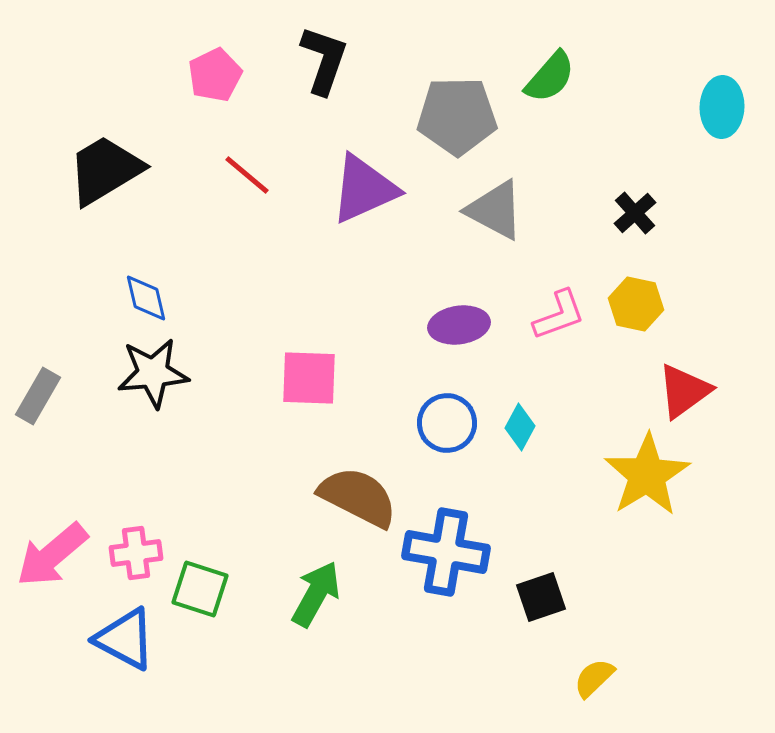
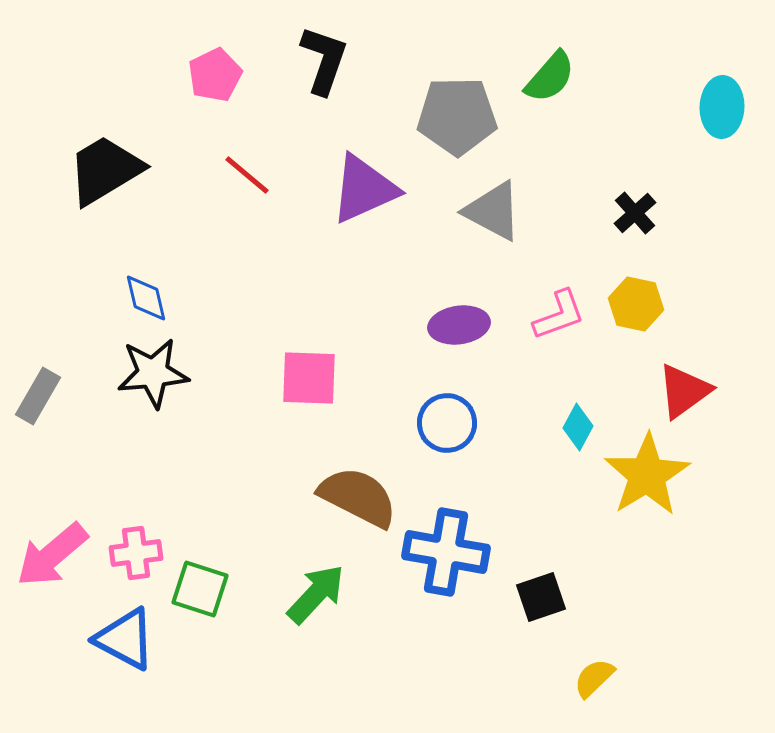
gray triangle: moved 2 px left, 1 px down
cyan diamond: moved 58 px right
green arrow: rotated 14 degrees clockwise
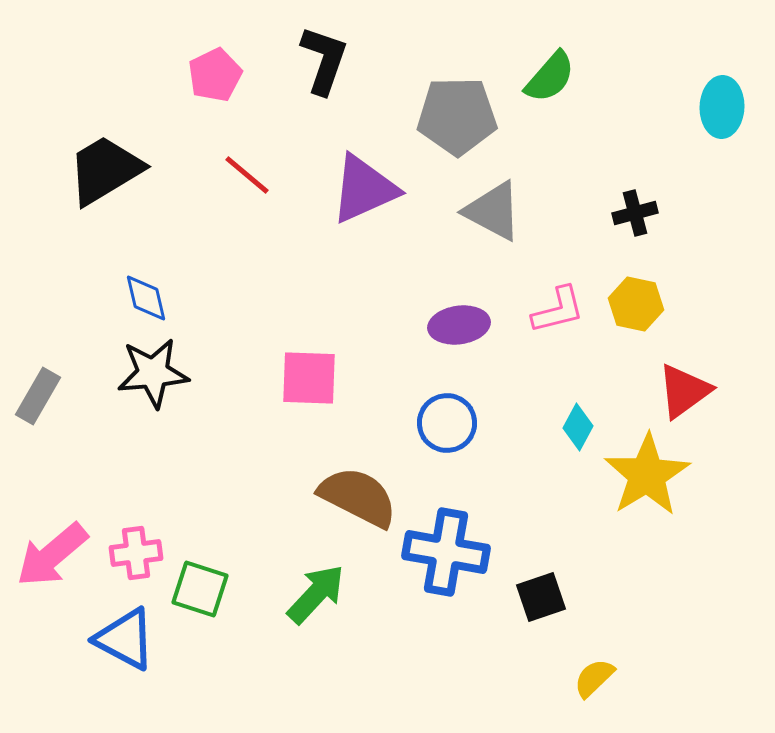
black cross: rotated 27 degrees clockwise
pink L-shape: moved 1 px left, 5 px up; rotated 6 degrees clockwise
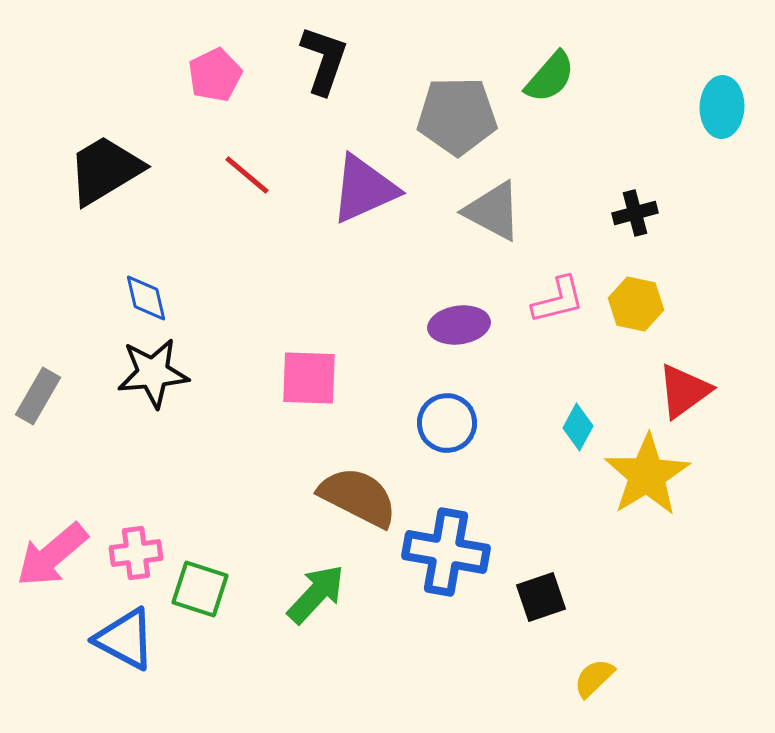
pink L-shape: moved 10 px up
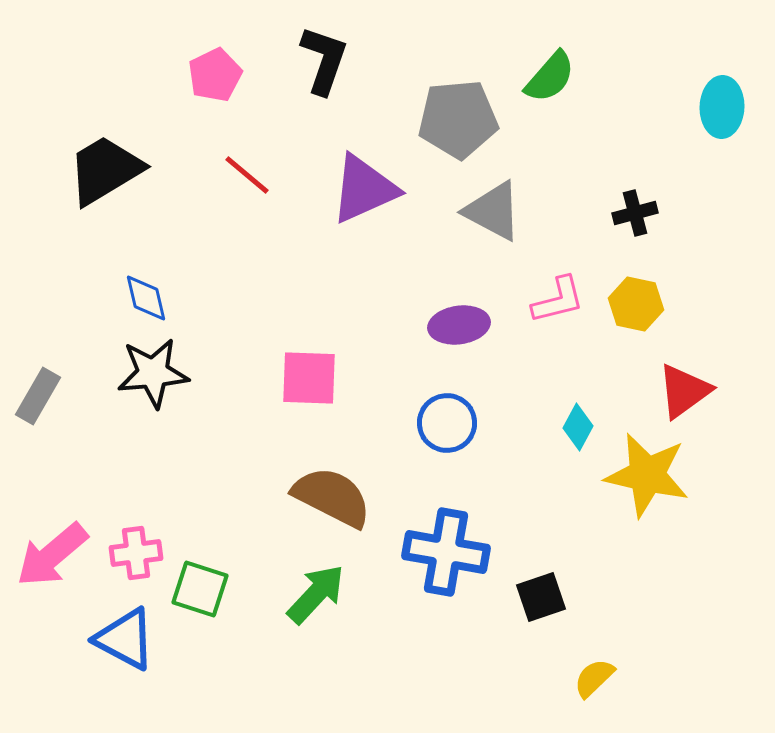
gray pentagon: moved 1 px right, 3 px down; rotated 4 degrees counterclockwise
yellow star: rotated 28 degrees counterclockwise
brown semicircle: moved 26 px left
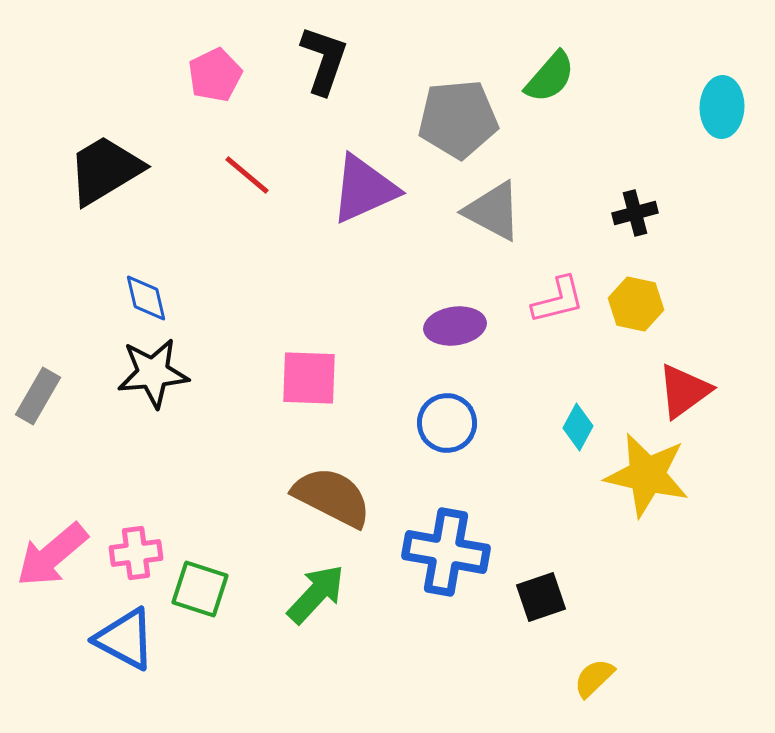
purple ellipse: moved 4 px left, 1 px down
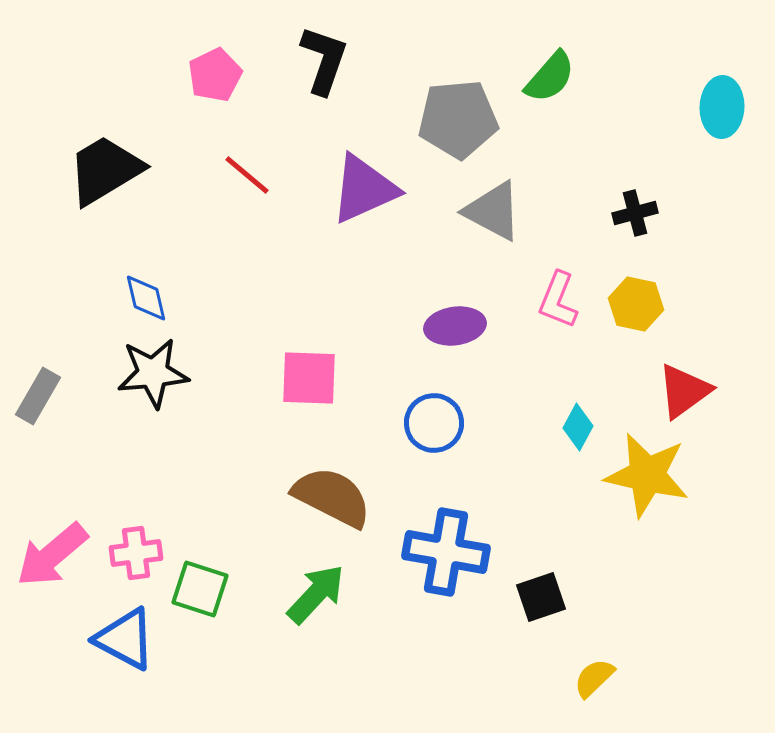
pink L-shape: rotated 126 degrees clockwise
blue circle: moved 13 px left
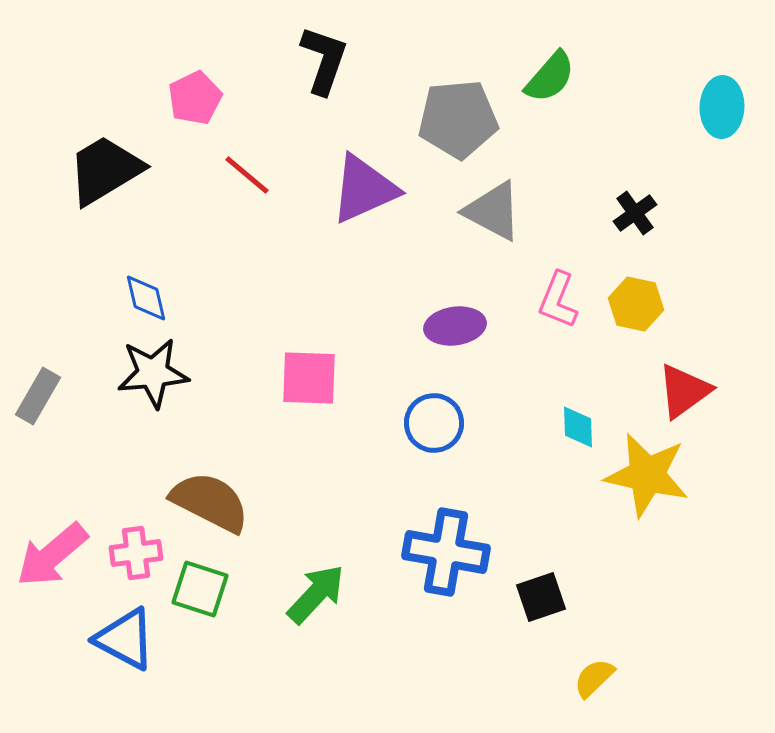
pink pentagon: moved 20 px left, 23 px down
black cross: rotated 21 degrees counterclockwise
cyan diamond: rotated 30 degrees counterclockwise
brown semicircle: moved 122 px left, 5 px down
